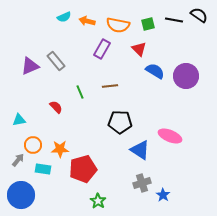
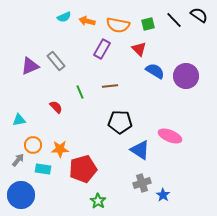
black line: rotated 36 degrees clockwise
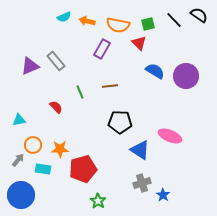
red triangle: moved 6 px up
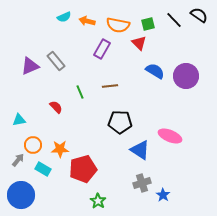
cyan rectangle: rotated 21 degrees clockwise
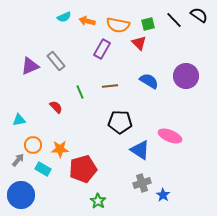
blue semicircle: moved 6 px left, 10 px down
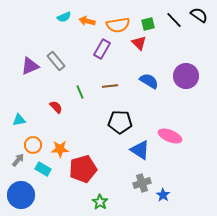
orange semicircle: rotated 20 degrees counterclockwise
green star: moved 2 px right, 1 px down
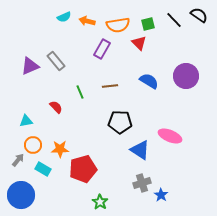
cyan triangle: moved 7 px right, 1 px down
blue star: moved 2 px left
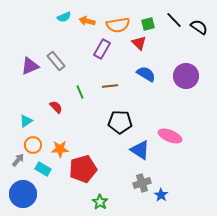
black semicircle: moved 12 px down
blue semicircle: moved 3 px left, 7 px up
cyan triangle: rotated 24 degrees counterclockwise
blue circle: moved 2 px right, 1 px up
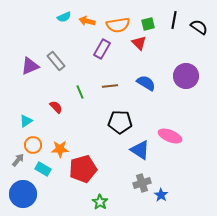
black line: rotated 54 degrees clockwise
blue semicircle: moved 9 px down
